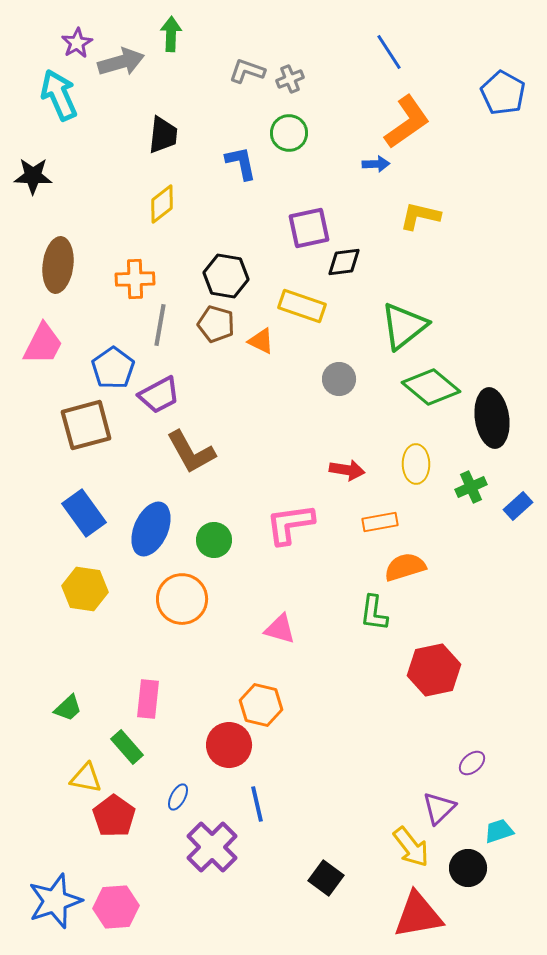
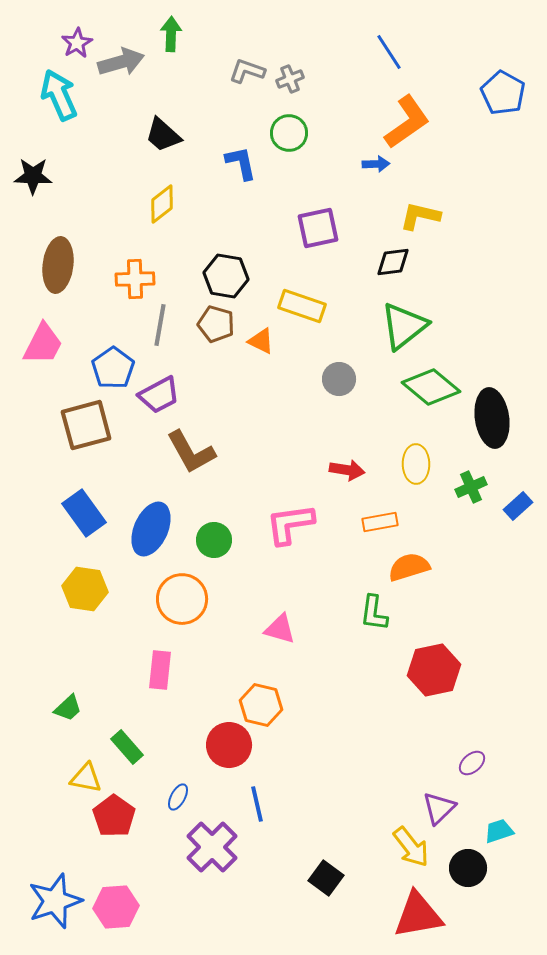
black trapezoid at (163, 135): rotated 126 degrees clockwise
purple square at (309, 228): moved 9 px right
black diamond at (344, 262): moved 49 px right
orange semicircle at (405, 567): moved 4 px right
pink rectangle at (148, 699): moved 12 px right, 29 px up
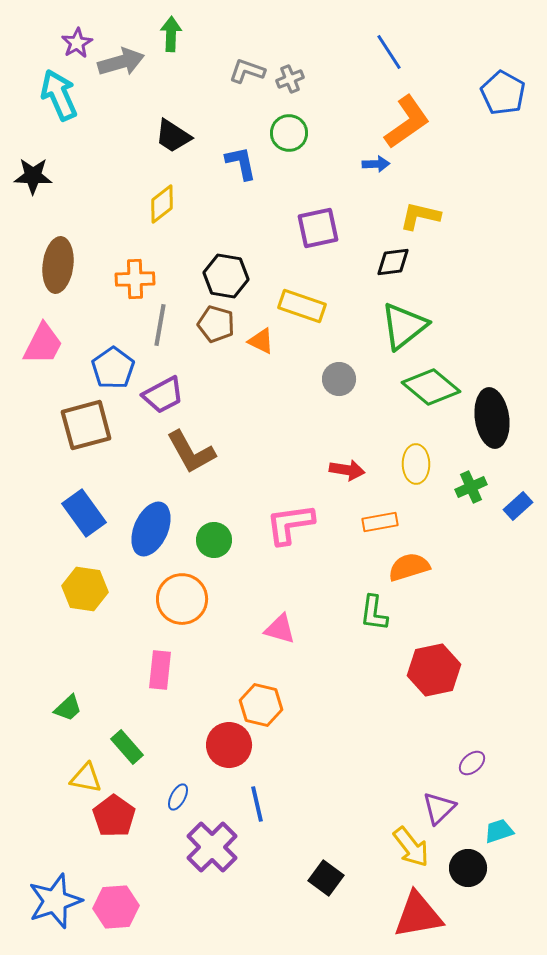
black trapezoid at (163, 135): moved 10 px right, 1 px down; rotated 9 degrees counterclockwise
purple trapezoid at (159, 395): moved 4 px right
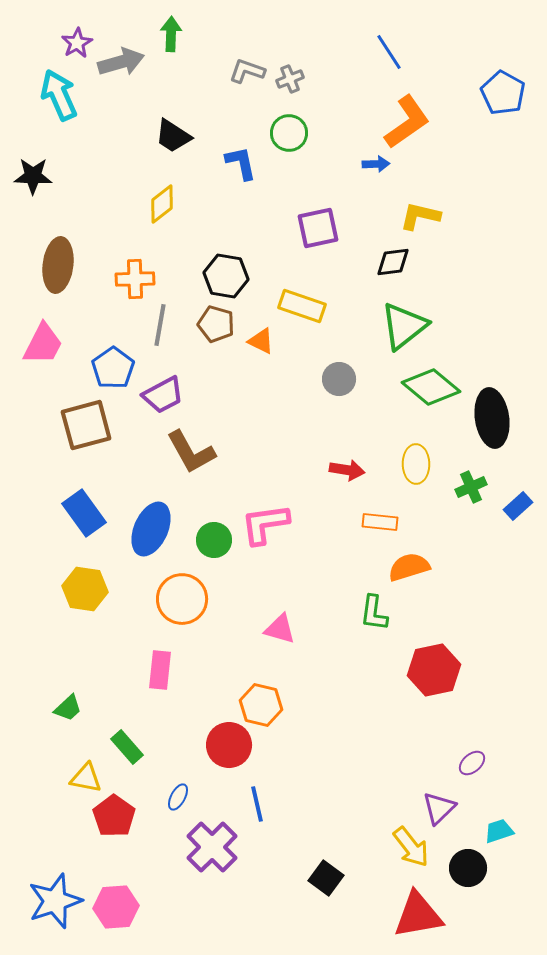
orange rectangle at (380, 522): rotated 16 degrees clockwise
pink L-shape at (290, 524): moved 25 px left
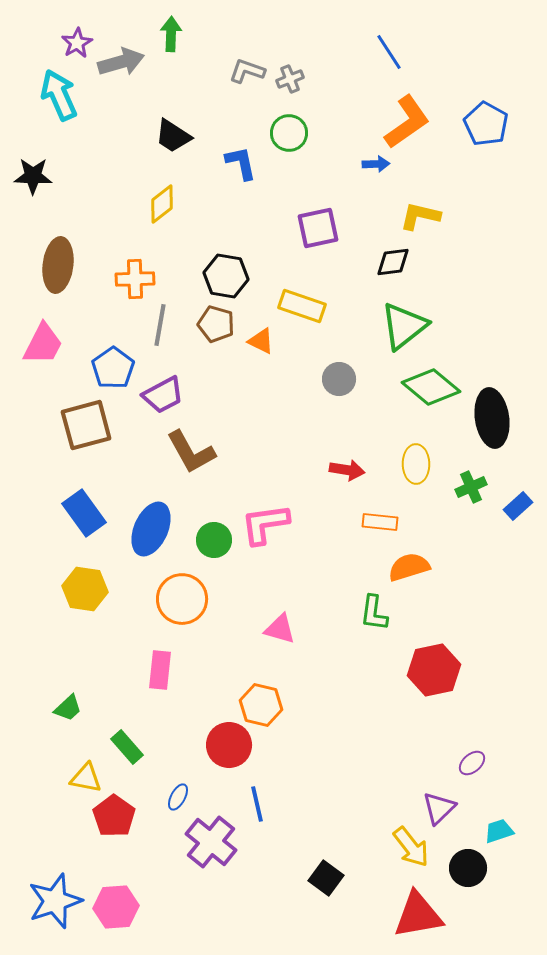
blue pentagon at (503, 93): moved 17 px left, 31 px down
purple cross at (212, 847): moved 1 px left, 5 px up; rotated 6 degrees counterclockwise
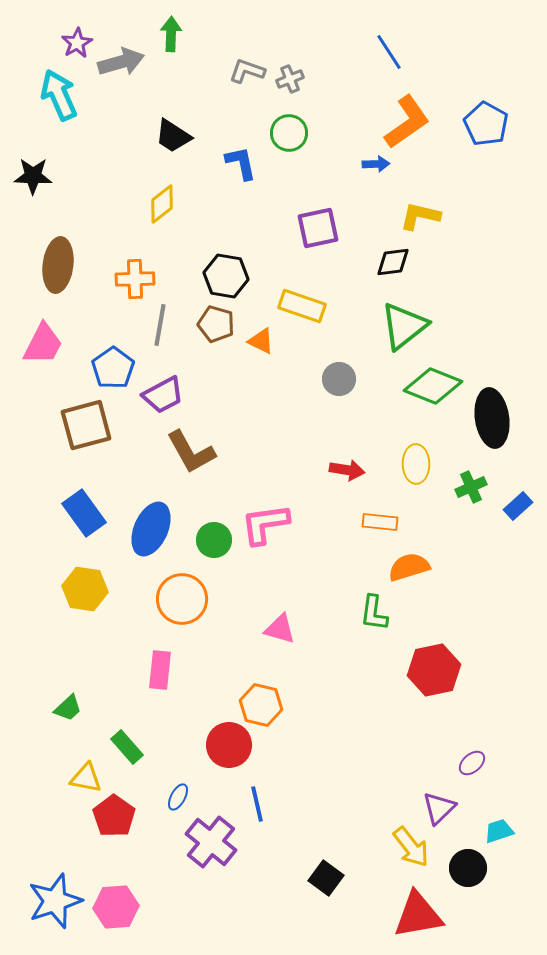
green diamond at (431, 387): moved 2 px right, 1 px up; rotated 18 degrees counterclockwise
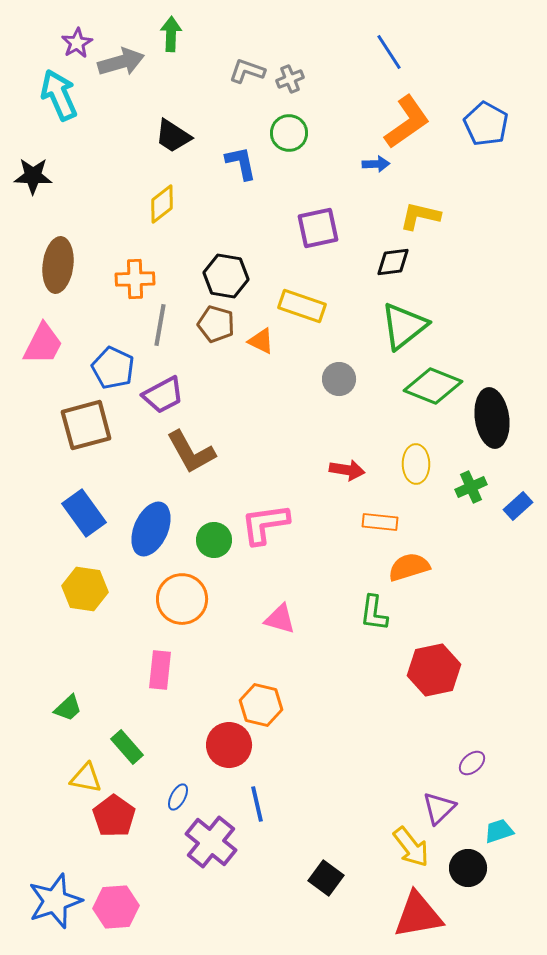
blue pentagon at (113, 368): rotated 12 degrees counterclockwise
pink triangle at (280, 629): moved 10 px up
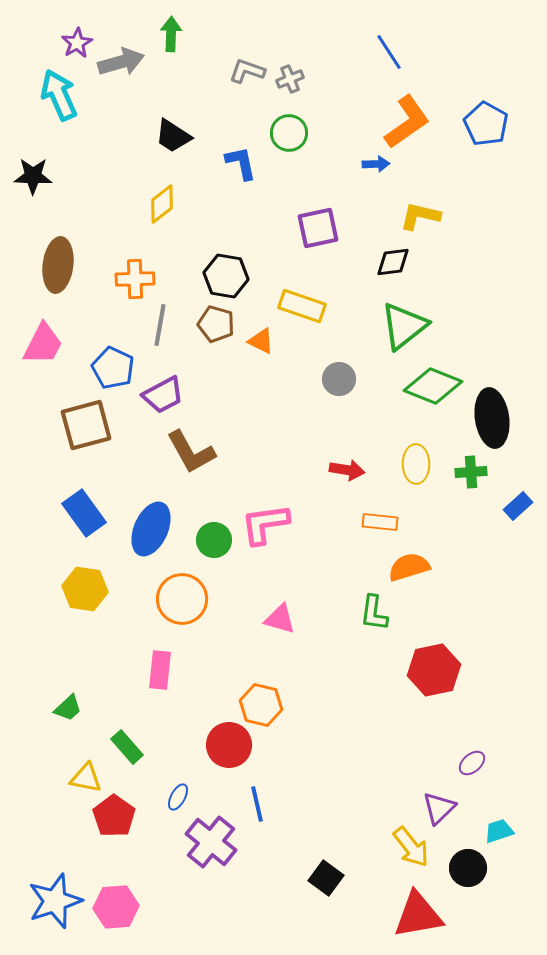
green cross at (471, 487): moved 15 px up; rotated 20 degrees clockwise
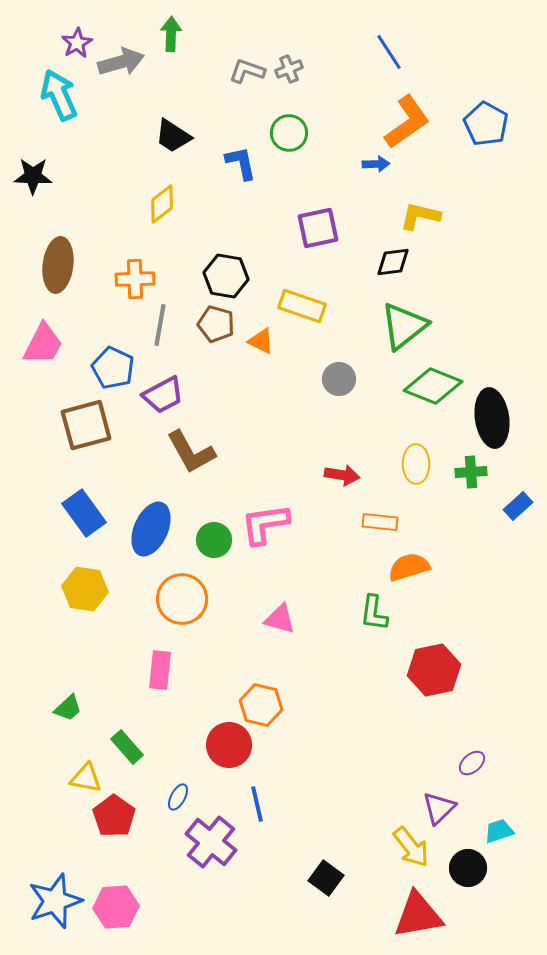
gray cross at (290, 79): moved 1 px left, 10 px up
red arrow at (347, 470): moved 5 px left, 5 px down
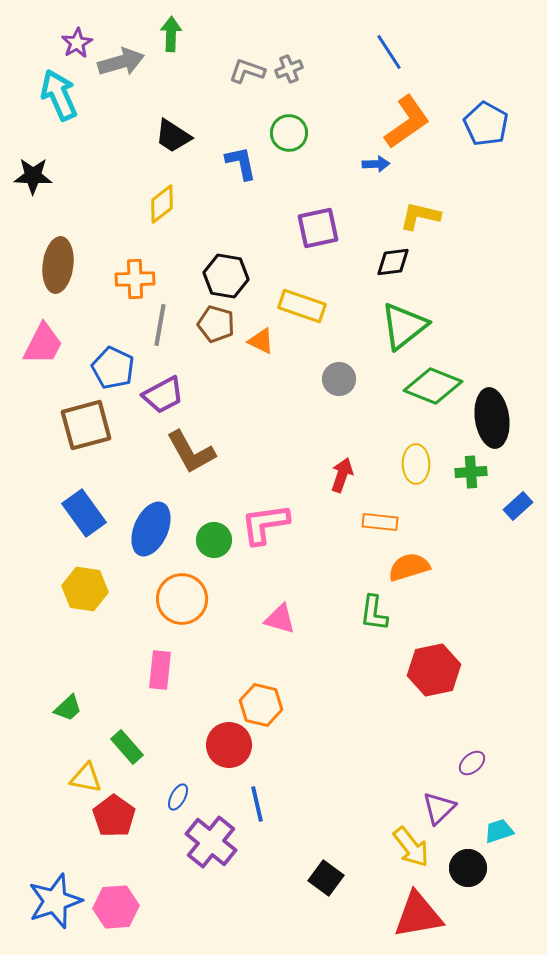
red arrow at (342, 475): rotated 80 degrees counterclockwise
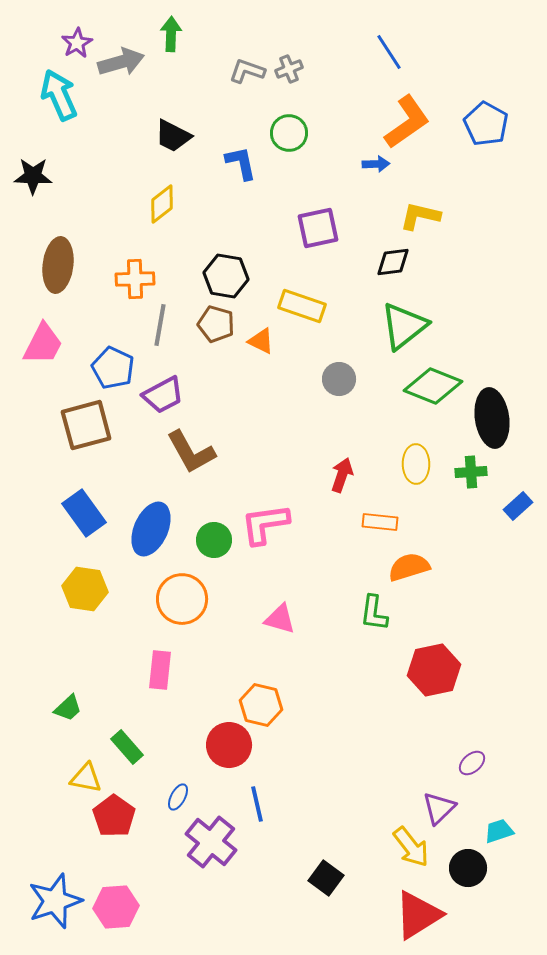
black trapezoid at (173, 136): rotated 6 degrees counterclockwise
red triangle at (418, 915): rotated 22 degrees counterclockwise
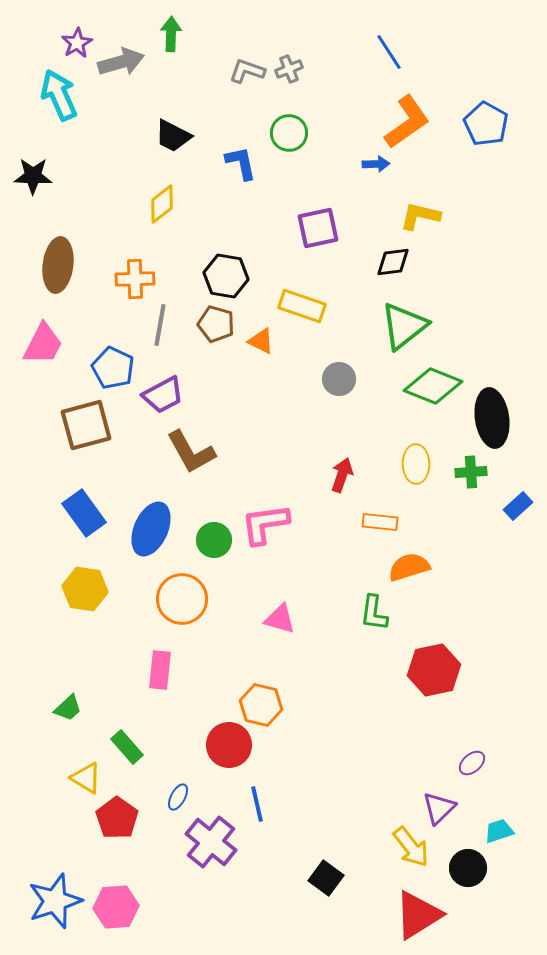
yellow triangle at (86, 778): rotated 20 degrees clockwise
red pentagon at (114, 816): moved 3 px right, 2 px down
